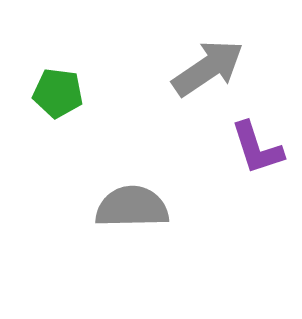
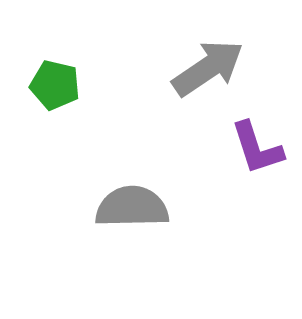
green pentagon: moved 3 px left, 8 px up; rotated 6 degrees clockwise
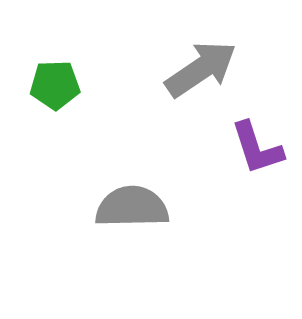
gray arrow: moved 7 px left, 1 px down
green pentagon: rotated 15 degrees counterclockwise
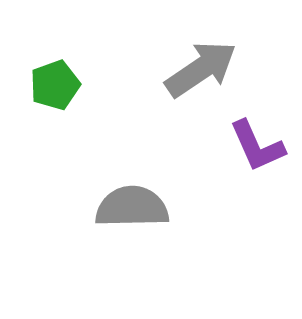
green pentagon: rotated 18 degrees counterclockwise
purple L-shape: moved 2 px up; rotated 6 degrees counterclockwise
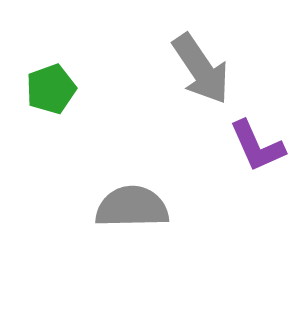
gray arrow: rotated 90 degrees clockwise
green pentagon: moved 4 px left, 4 px down
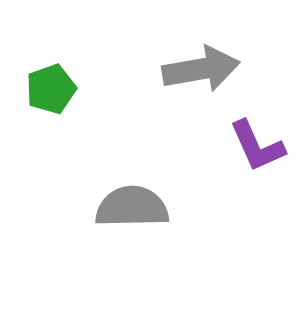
gray arrow: rotated 66 degrees counterclockwise
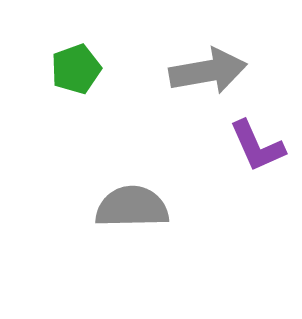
gray arrow: moved 7 px right, 2 px down
green pentagon: moved 25 px right, 20 px up
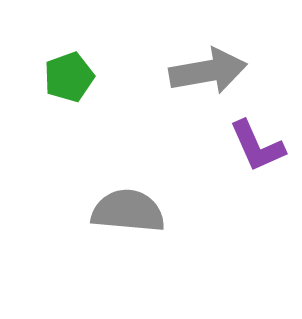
green pentagon: moved 7 px left, 8 px down
gray semicircle: moved 4 px left, 4 px down; rotated 6 degrees clockwise
